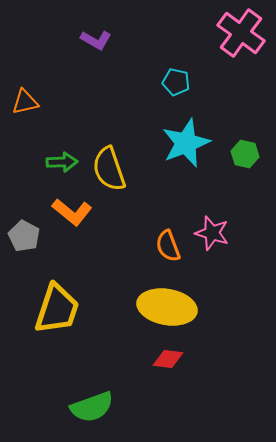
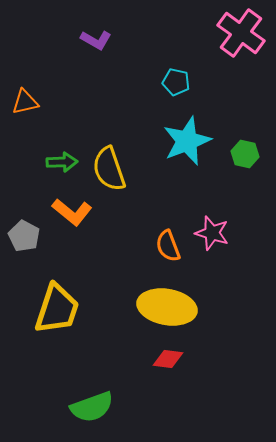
cyan star: moved 1 px right, 2 px up
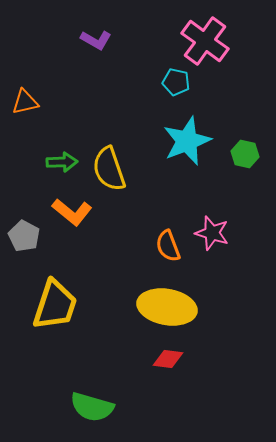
pink cross: moved 36 px left, 8 px down
yellow trapezoid: moved 2 px left, 4 px up
green semicircle: rotated 36 degrees clockwise
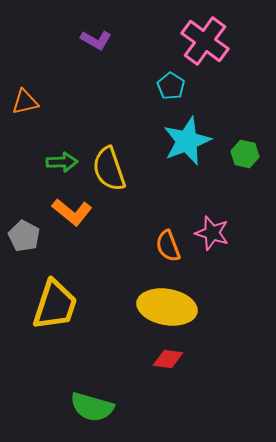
cyan pentagon: moved 5 px left, 4 px down; rotated 20 degrees clockwise
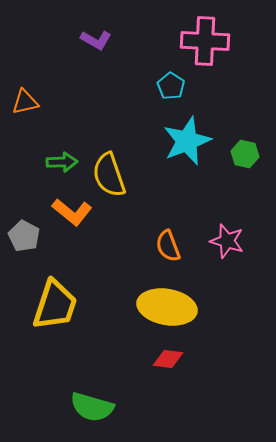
pink cross: rotated 33 degrees counterclockwise
yellow semicircle: moved 6 px down
pink star: moved 15 px right, 8 px down
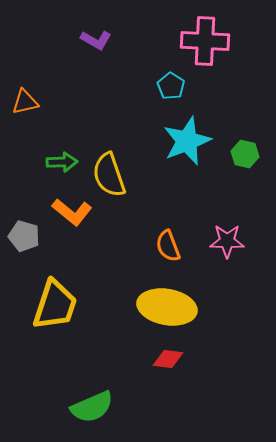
gray pentagon: rotated 12 degrees counterclockwise
pink star: rotated 16 degrees counterclockwise
green semicircle: rotated 39 degrees counterclockwise
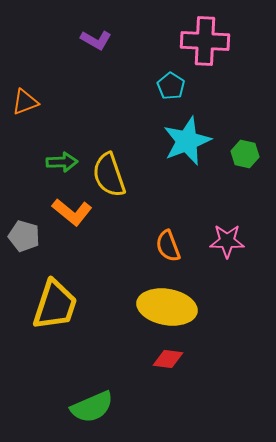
orange triangle: rotated 8 degrees counterclockwise
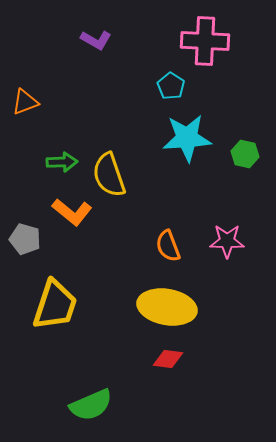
cyan star: moved 3 px up; rotated 18 degrees clockwise
gray pentagon: moved 1 px right, 3 px down
green semicircle: moved 1 px left, 2 px up
